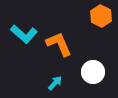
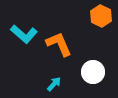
cyan arrow: moved 1 px left, 1 px down
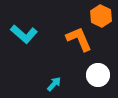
orange L-shape: moved 20 px right, 5 px up
white circle: moved 5 px right, 3 px down
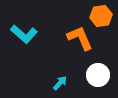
orange hexagon: rotated 25 degrees clockwise
orange L-shape: moved 1 px right, 1 px up
cyan arrow: moved 6 px right, 1 px up
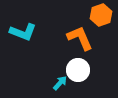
orange hexagon: moved 1 px up; rotated 10 degrees counterclockwise
cyan L-shape: moved 1 px left, 2 px up; rotated 20 degrees counterclockwise
white circle: moved 20 px left, 5 px up
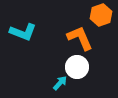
white circle: moved 1 px left, 3 px up
